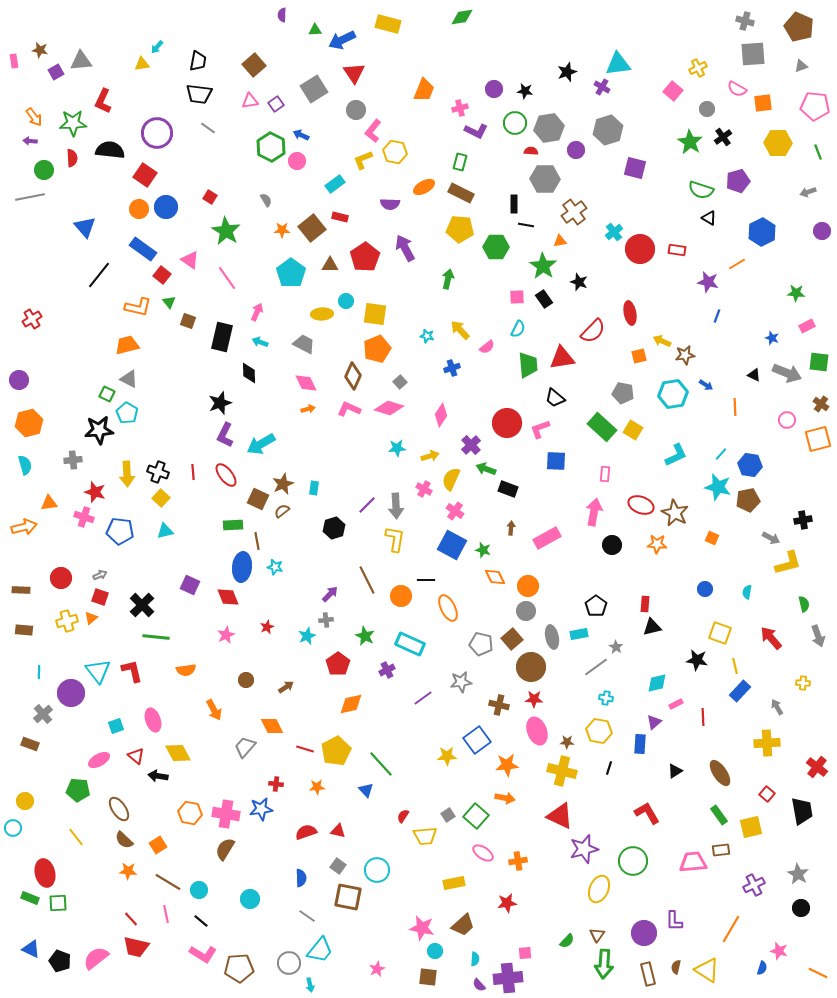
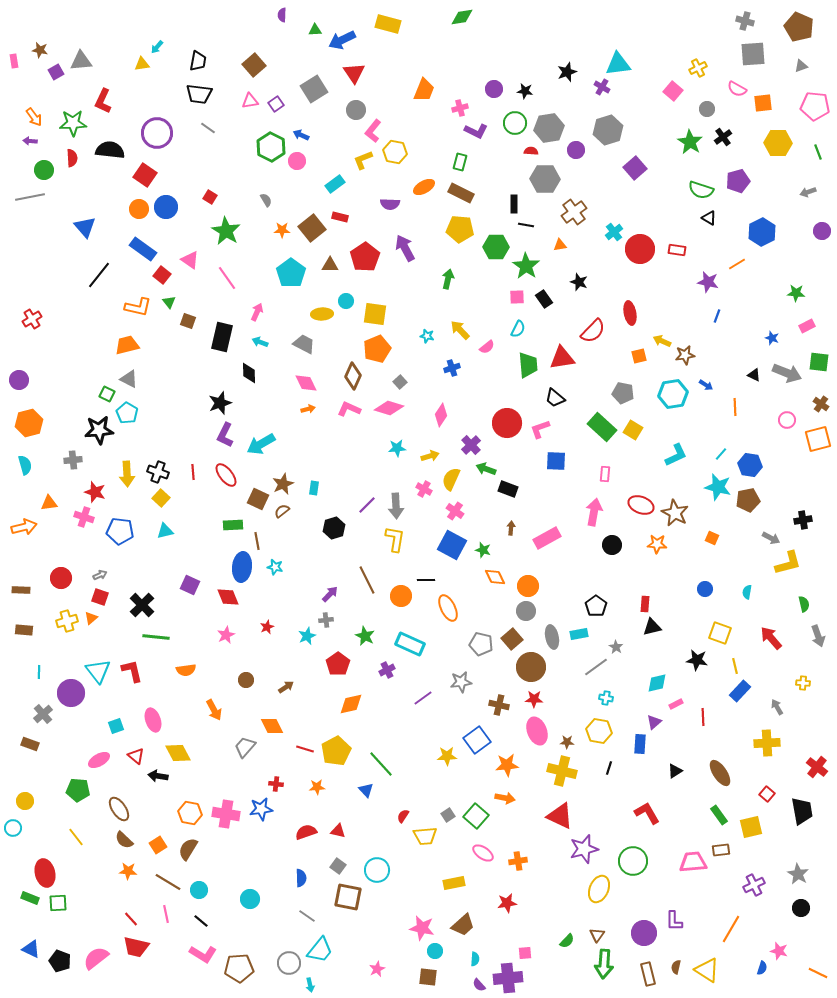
purple square at (635, 168): rotated 35 degrees clockwise
orange triangle at (560, 241): moved 4 px down
green star at (543, 266): moved 17 px left
brown semicircle at (225, 849): moved 37 px left
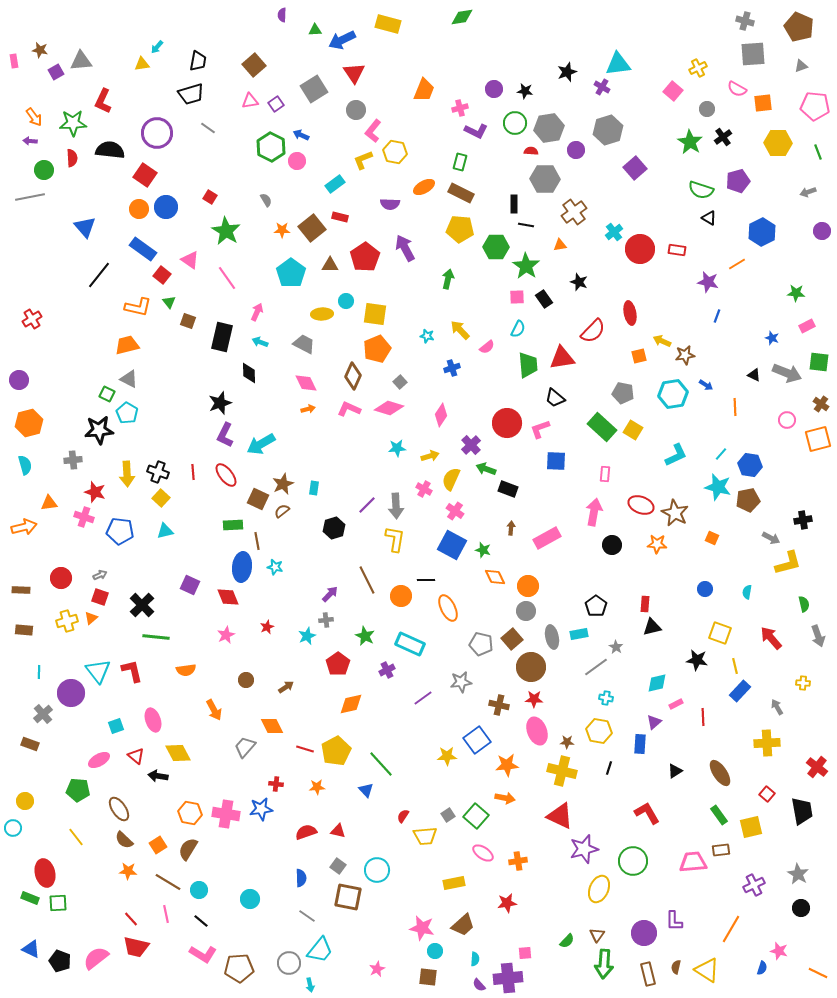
black trapezoid at (199, 94): moved 8 px left; rotated 24 degrees counterclockwise
